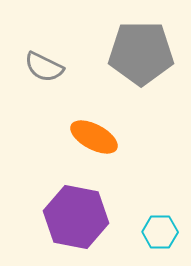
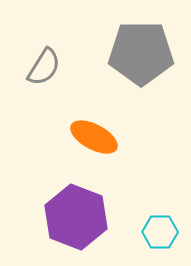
gray semicircle: rotated 84 degrees counterclockwise
purple hexagon: rotated 10 degrees clockwise
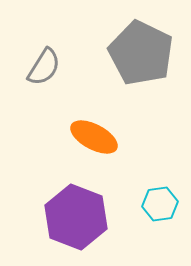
gray pentagon: rotated 26 degrees clockwise
cyan hexagon: moved 28 px up; rotated 8 degrees counterclockwise
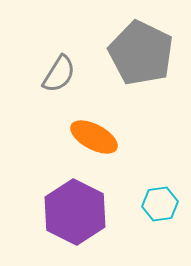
gray semicircle: moved 15 px right, 7 px down
purple hexagon: moved 1 px left, 5 px up; rotated 6 degrees clockwise
